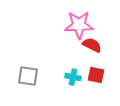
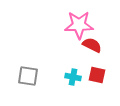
red square: moved 1 px right
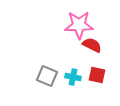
gray square: moved 19 px right; rotated 15 degrees clockwise
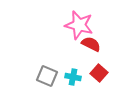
pink star: rotated 16 degrees clockwise
red semicircle: moved 1 px left, 1 px up
red square: moved 2 px right, 2 px up; rotated 30 degrees clockwise
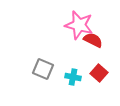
red semicircle: moved 2 px right, 4 px up
gray square: moved 4 px left, 7 px up
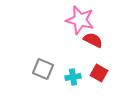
pink star: moved 1 px right, 5 px up
red square: rotated 12 degrees counterclockwise
cyan cross: rotated 21 degrees counterclockwise
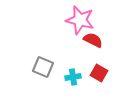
gray square: moved 2 px up
